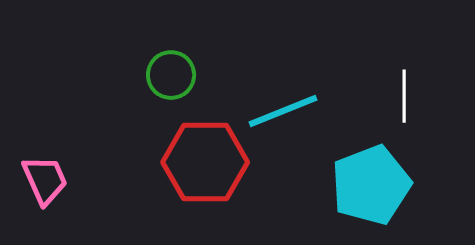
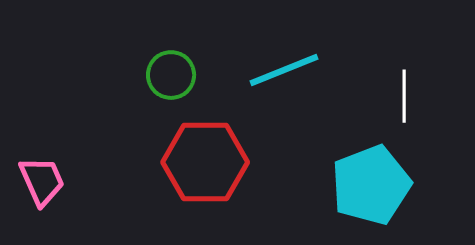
cyan line: moved 1 px right, 41 px up
pink trapezoid: moved 3 px left, 1 px down
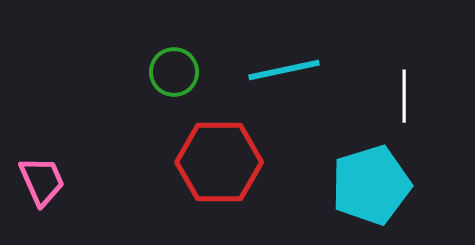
cyan line: rotated 10 degrees clockwise
green circle: moved 3 px right, 3 px up
red hexagon: moved 14 px right
cyan pentagon: rotated 4 degrees clockwise
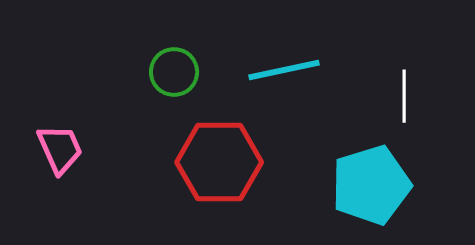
pink trapezoid: moved 18 px right, 32 px up
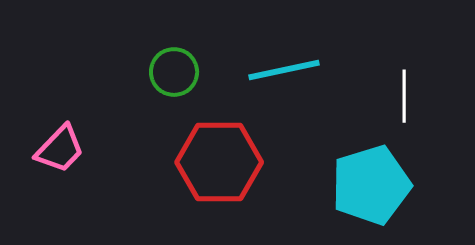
pink trapezoid: rotated 68 degrees clockwise
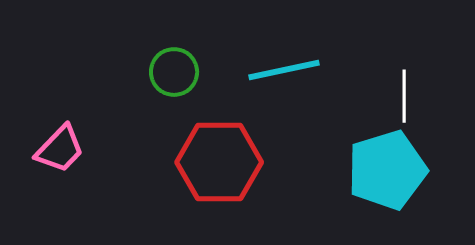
cyan pentagon: moved 16 px right, 15 px up
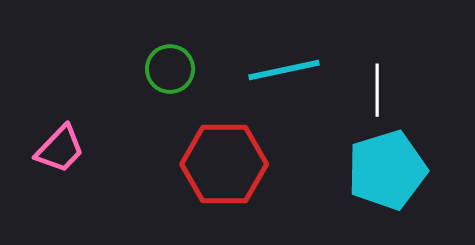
green circle: moved 4 px left, 3 px up
white line: moved 27 px left, 6 px up
red hexagon: moved 5 px right, 2 px down
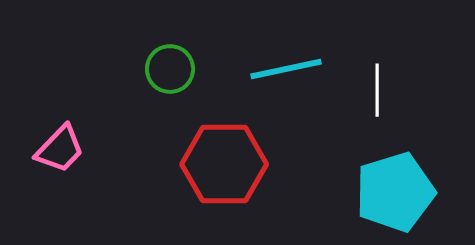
cyan line: moved 2 px right, 1 px up
cyan pentagon: moved 8 px right, 22 px down
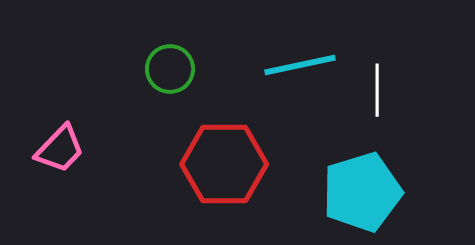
cyan line: moved 14 px right, 4 px up
cyan pentagon: moved 33 px left
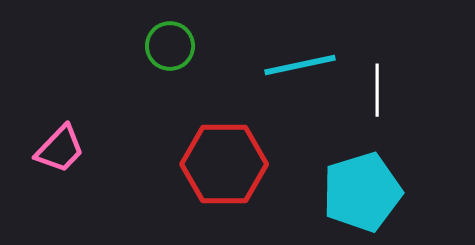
green circle: moved 23 px up
